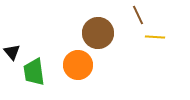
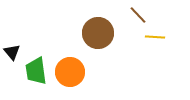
brown line: rotated 18 degrees counterclockwise
orange circle: moved 8 px left, 7 px down
green trapezoid: moved 2 px right, 1 px up
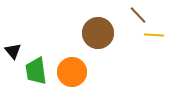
yellow line: moved 1 px left, 2 px up
black triangle: moved 1 px right, 1 px up
orange circle: moved 2 px right
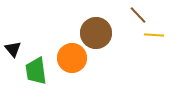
brown circle: moved 2 px left
black triangle: moved 2 px up
orange circle: moved 14 px up
